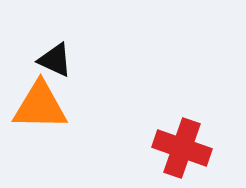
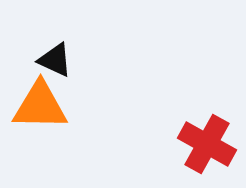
red cross: moved 25 px right, 4 px up; rotated 10 degrees clockwise
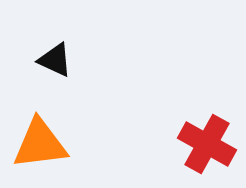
orange triangle: moved 38 px down; rotated 8 degrees counterclockwise
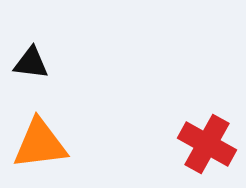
black triangle: moved 24 px left, 3 px down; rotated 18 degrees counterclockwise
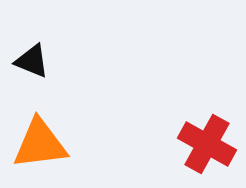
black triangle: moved 1 px right, 2 px up; rotated 15 degrees clockwise
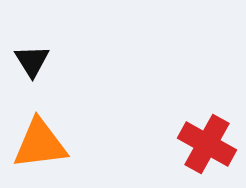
black triangle: rotated 36 degrees clockwise
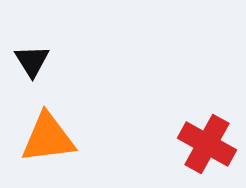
orange triangle: moved 8 px right, 6 px up
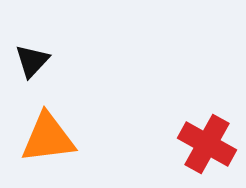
black triangle: rotated 15 degrees clockwise
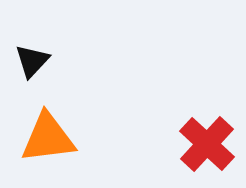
red cross: rotated 14 degrees clockwise
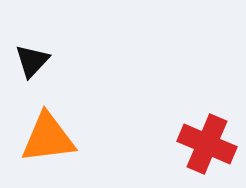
red cross: rotated 20 degrees counterclockwise
